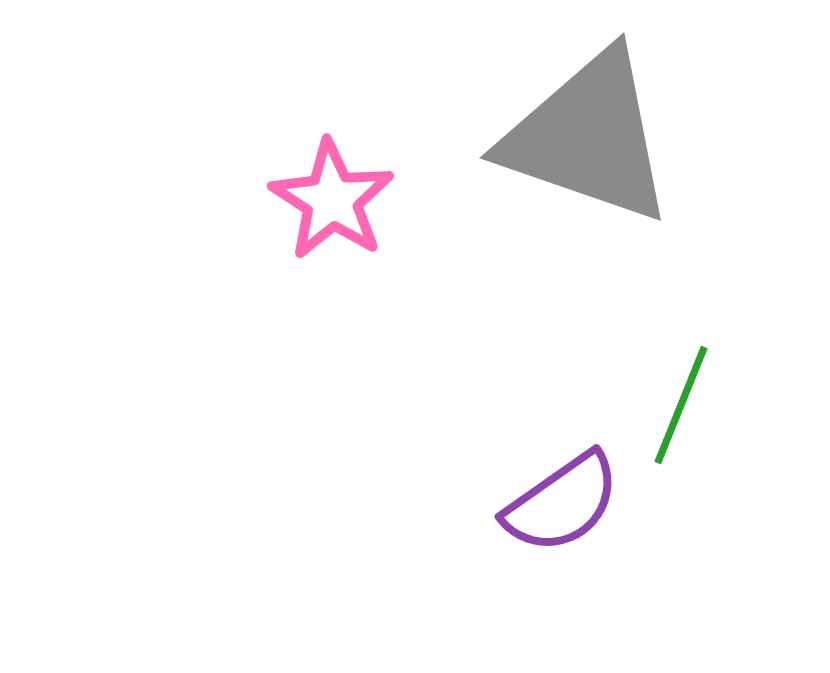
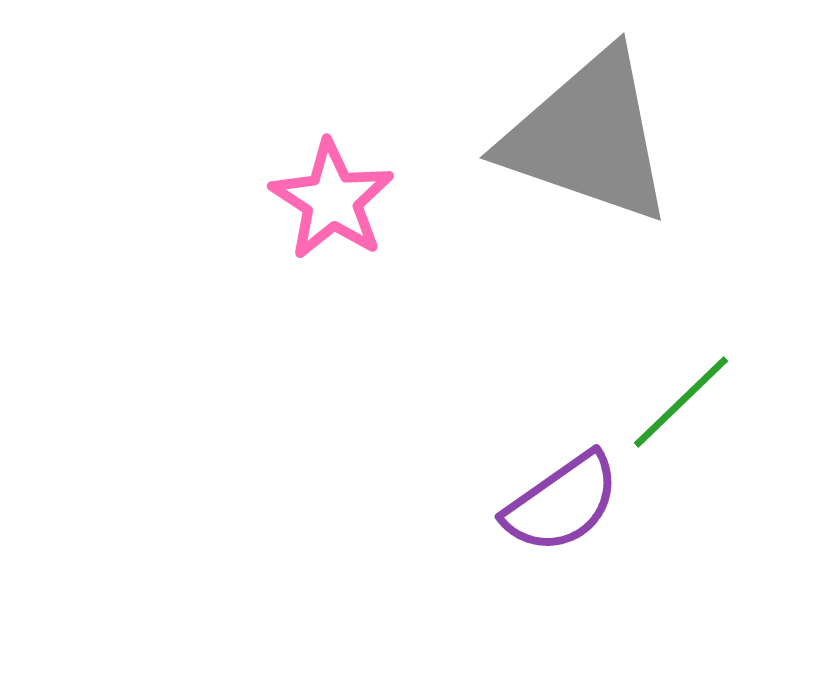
green line: moved 3 px up; rotated 24 degrees clockwise
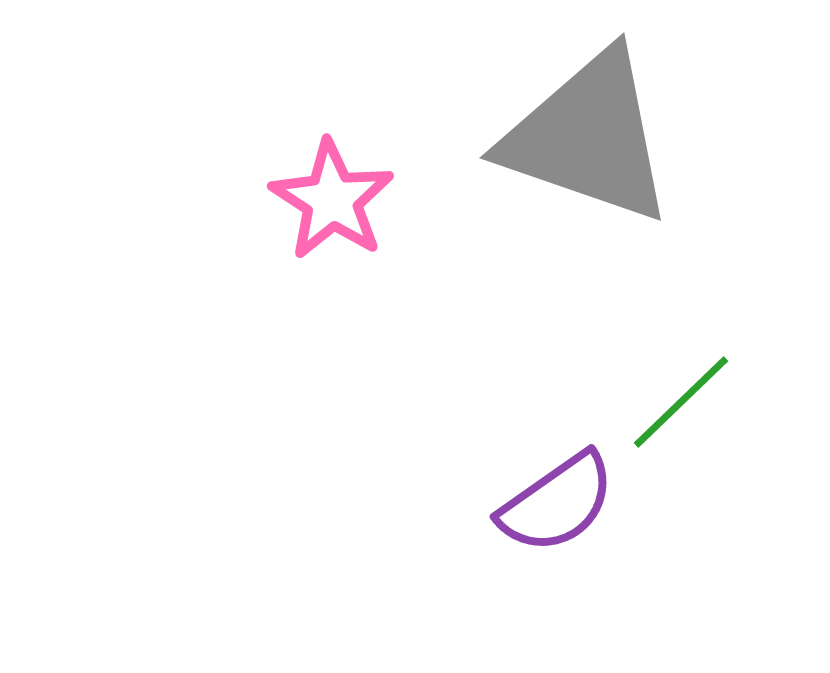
purple semicircle: moved 5 px left
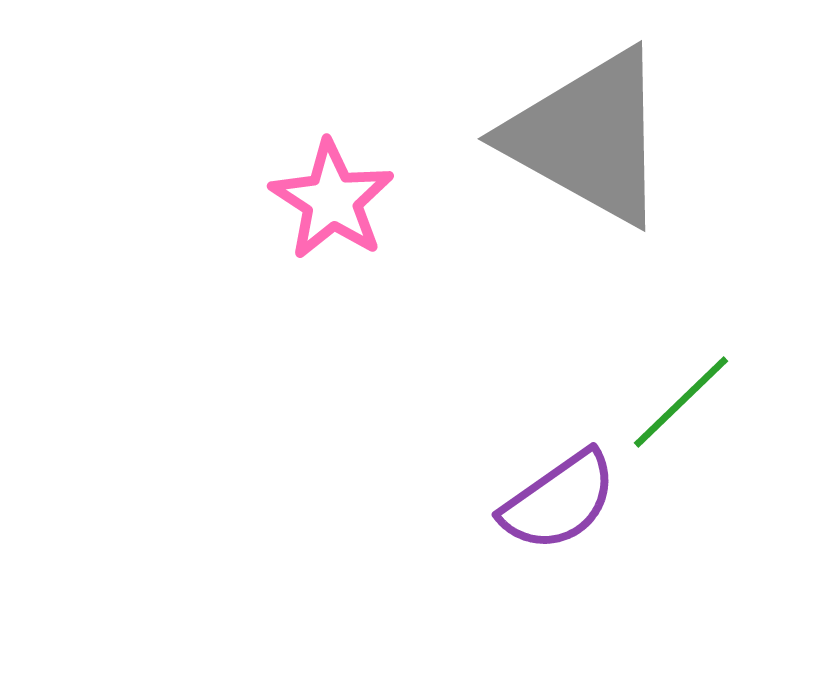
gray triangle: rotated 10 degrees clockwise
purple semicircle: moved 2 px right, 2 px up
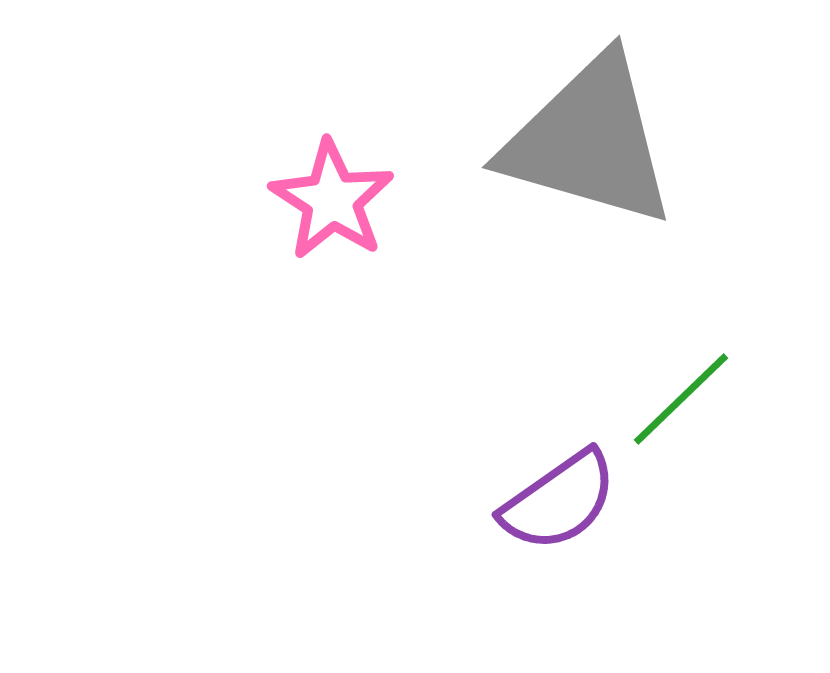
gray triangle: moved 1 px right, 4 px down; rotated 13 degrees counterclockwise
green line: moved 3 px up
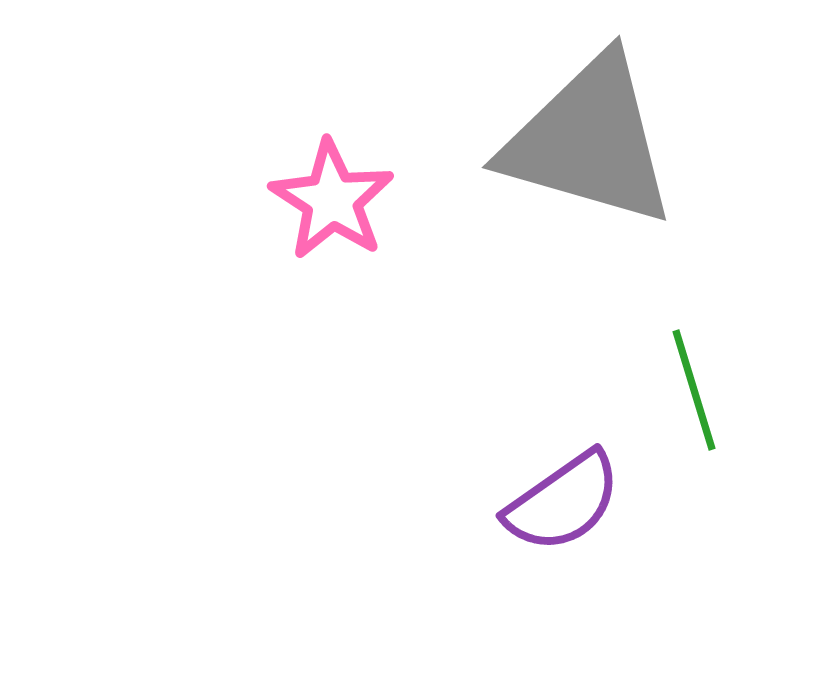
green line: moved 13 px right, 9 px up; rotated 63 degrees counterclockwise
purple semicircle: moved 4 px right, 1 px down
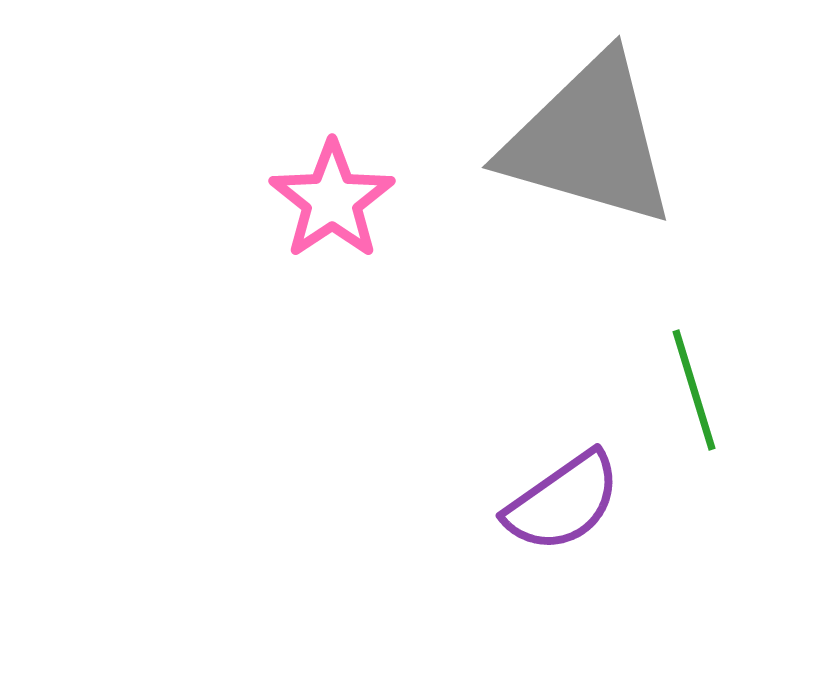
pink star: rotated 5 degrees clockwise
